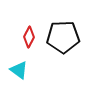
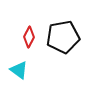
black pentagon: rotated 8 degrees counterclockwise
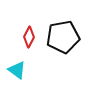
cyan triangle: moved 2 px left
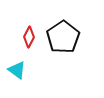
black pentagon: rotated 24 degrees counterclockwise
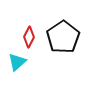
cyan triangle: moved 8 px up; rotated 42 degrees clockwise
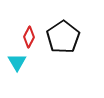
cyan triangle: rotated 18 degrees counterclockwise
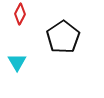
red diamond: moved 9 px left, 23 px up
